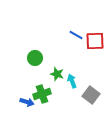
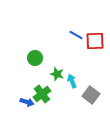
green cross: rotated 18 degrees counterclockwise
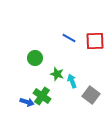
blue line: moved 7 px left, 3 px down
green cross: moved 2 px down; rotated 18 degrees counterclockwise
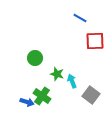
blue line: moved 11 px right, 20 px up
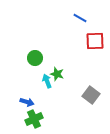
cyan arrow: moved 25 px left
green cross: moved 8 px left, 23 px down; rotated 30 degrees clockwise
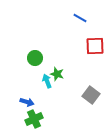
red square: moved 5 px down
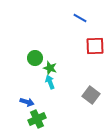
green star: moved 7 px left, 6 px up
cyan arrow: moved 3 px right, 1 px down
green cross: moved 3 px right
